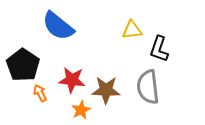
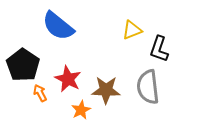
yellow triangle: rotated 15 degrees counterclockwise
red star: moved 4 px left, 1 px up; rotated 20 degrees clockwise
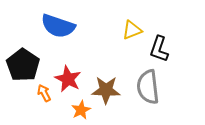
blue semicircle: rotated 20 degrees counterclockwise
orange arrow: moved 4 px right
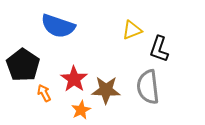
red star: moved 6 px right; rotated 8 degrees clockwise
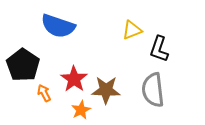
gray semicircle: moved 5 px right, 3 px down
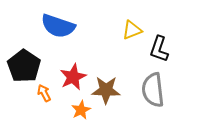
black pentagon: moved 1 px right, 1 px down
red star: moved 1 px left, 2 px up; rotated 12 degrees clockwise
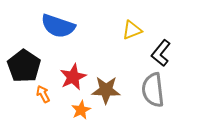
black L-shape: moved 2 px right, 4 px down; rotated 20 degrees clockwise
orange arrow: moved 1 px left, 1 px down
